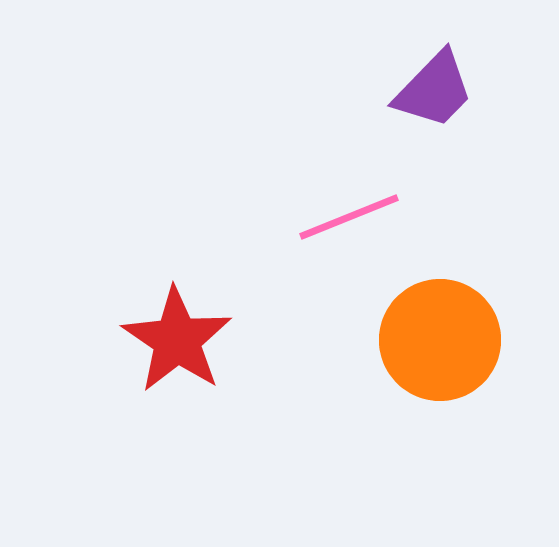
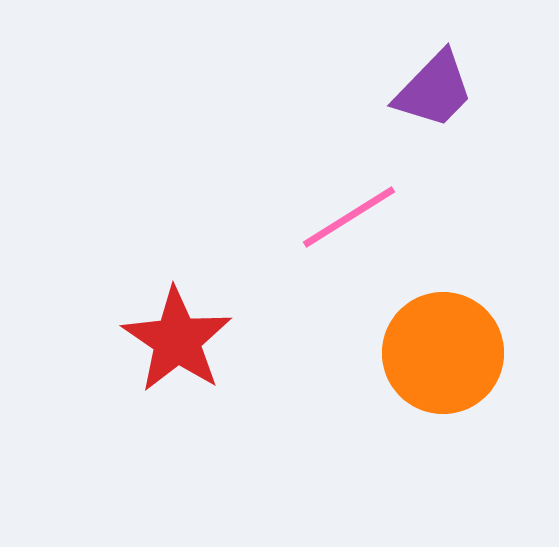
pink line: rotated 10 degrees counterclockwise
orange circle: moved 3 px right, 13 px down
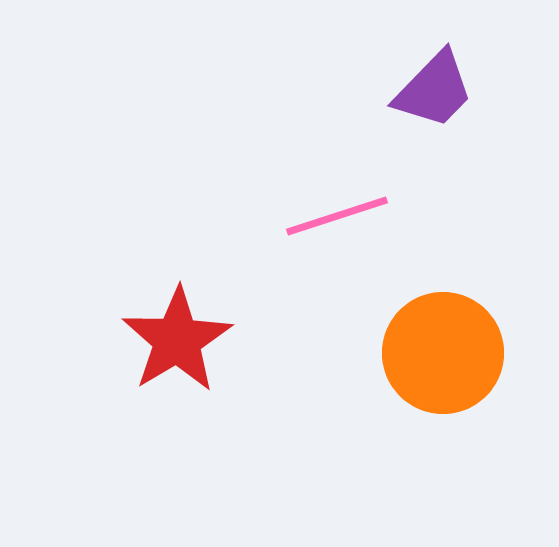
pink line: moved 12 px left, 1 px up; rotated 14 degrees clockwise
red star: rotated 7 degrees clockwise
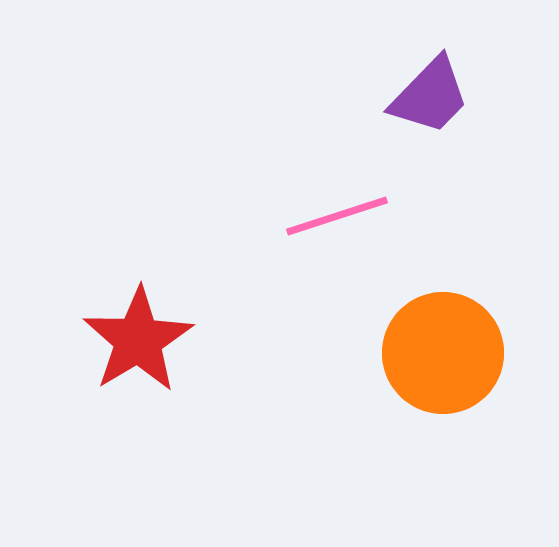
purple trapezoid: moved 4 px left, 6 px down
red star: moved 39 px left
